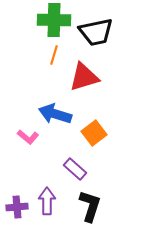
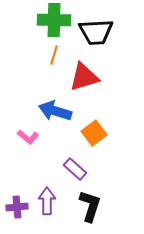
black trapezoid: rotated 9 degrees clockwise
blue arrow: moved 3 px up
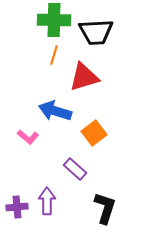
black L-shape: moved 15 px right, 2 px down
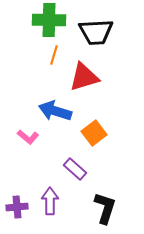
green cross: moved 5 px left
purple arrow: moved 3 px right
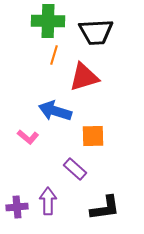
green cross: moved 1 px left, 1 px down
orange square: moved 1 px left, 3 px down; rotated 35 degrees clockwise
purple arrow: moved 2 px left
black L-shape: rotated 64 degrees clockwise
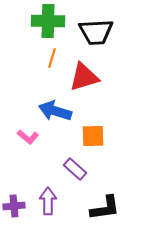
orange line: moved 2 px left, 3 px down
purple cross: moved 3 px left, 1 px up
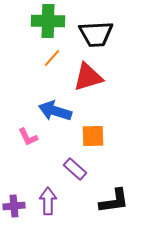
black trapezoid: moved 2 px down
orange line: rotated 24 degrees clockwise
red triangle: moved 4 px right
pink L-shape: rotated 25 degrees clockwise
black L-shape: moved 9 px right, 7 px up
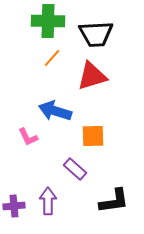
red triangle: moved 4 px right, 1 px up
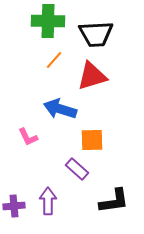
orange line: moved 2 px right, 2 px down
blue arrow: moved 5 px right, 2 px up
orange square: moved 1 px left, 4 px down
purple rectangle: moved 2 px right
